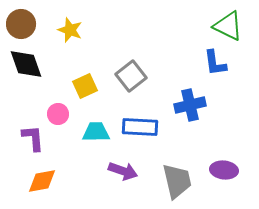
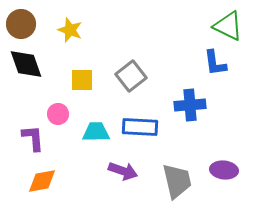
yellow square: moved 3 px left, 6 px up; rotated 25 degrees clockwise
blue cross: rotated 8 degrees clockwise
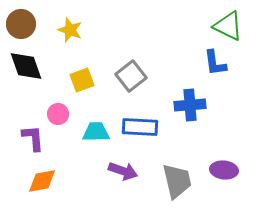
black diamond: moved 2 px down
yellow square: rotated 20 degrees counterclockwise
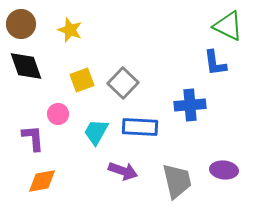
gray square: moved 8 px left, 7 px down; rotated 8 degrees counterclockwise
cyan trapezoid: rotated 60 degrees counterclockwise
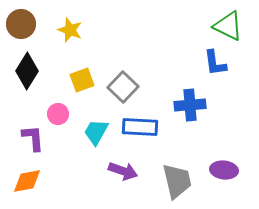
black diamond: moved 1 px right, 5 px down; rotated 51 degrees clockwise
gray square: moved 4 px down
orange diamond: moved 15 px left
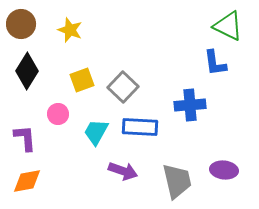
purple L-shape: moved 8 px left
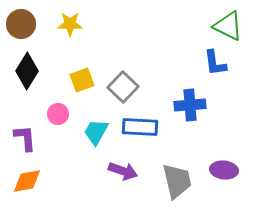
yellow star: moved 6 px up; rotated 20 degrees counterclockwise
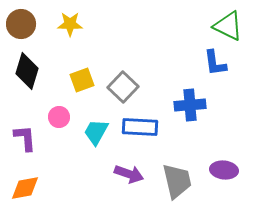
black diamond: rotated 15 degrees counterclockwise
pink circle: moved 1 px right, 3 px down
purple arrow: moved 6 px right, 3 px down
orange diamond: moved 2 px left, 7 px down
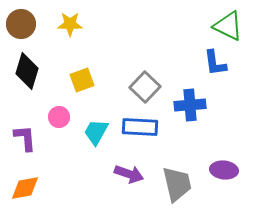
gray square: moved 22 px right
gray trapezoid: moved 3 px down
